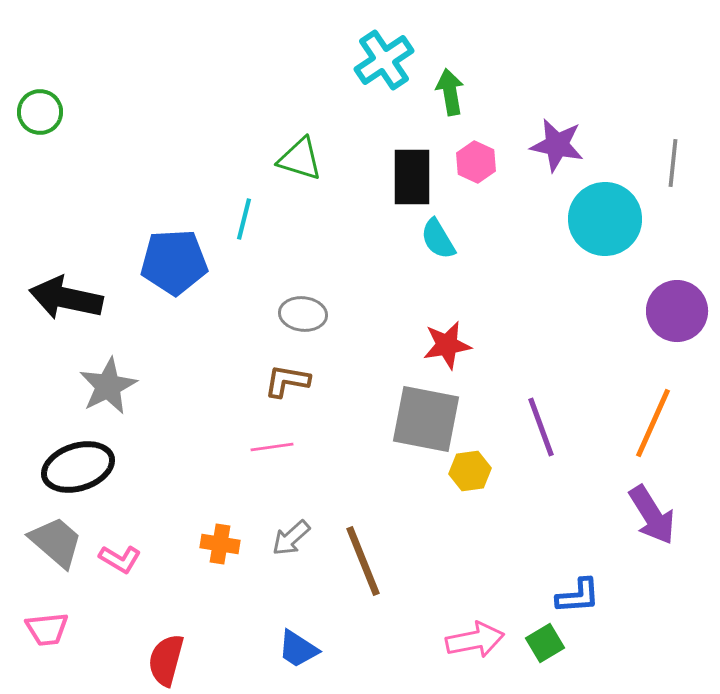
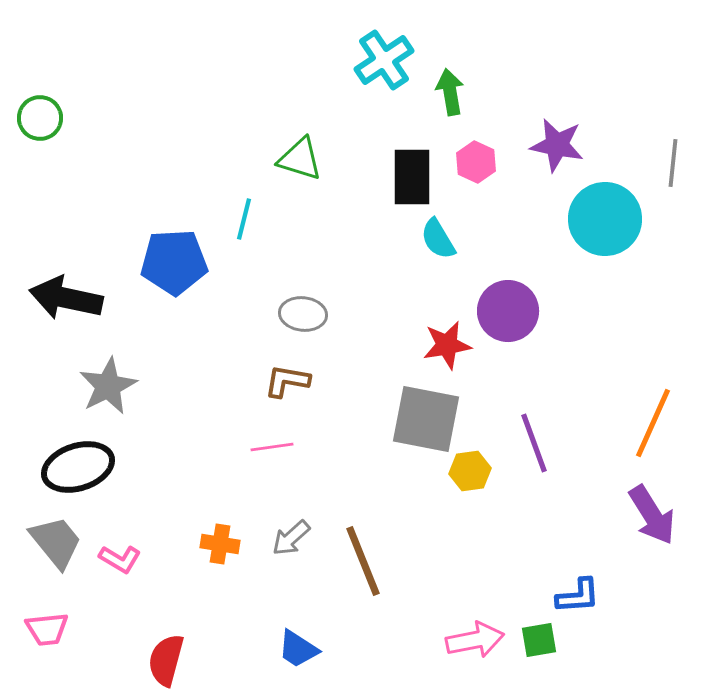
green circle: moved 6 px down
purple circle: moved 169 px left
purple line: moved 7 px left, 16 px down
gray trapezoid: rotated 10 degrees clockwise
green square: moved 6 px left, 3 px up; rotated 21 degrees clockwise
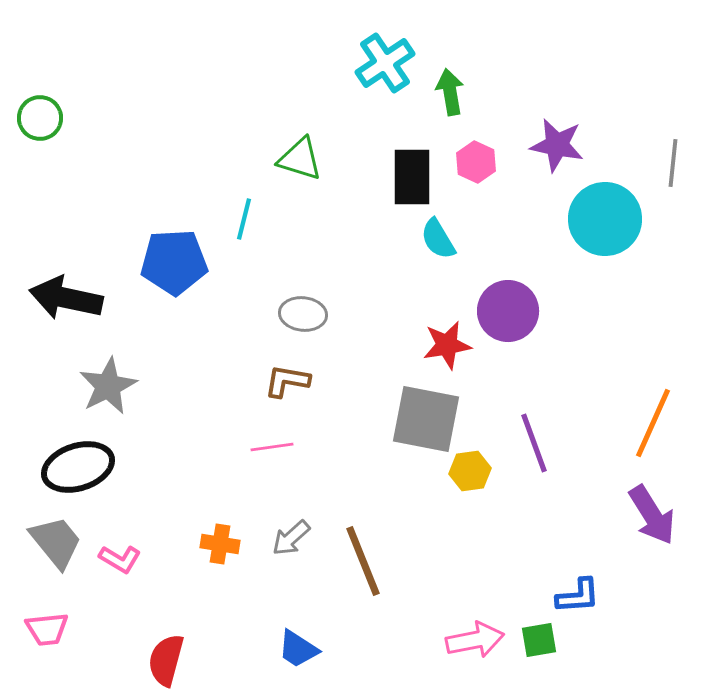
cyan cross: moved 1 px right, 3 px down
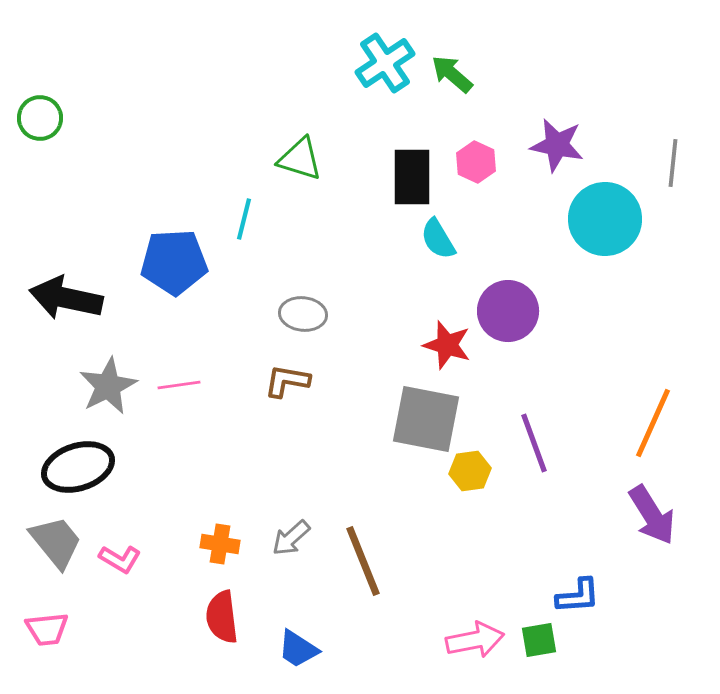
green arrow: moved 2 px right, 18 px up; rotated 39 degrees counterclockwise
red star: rotated 27 degrees clockwise
pink line: moved 93 px left, 62 px up
red semicircle: moved 56 px right, 43 px up; rotated 22 degrees counterclockwise
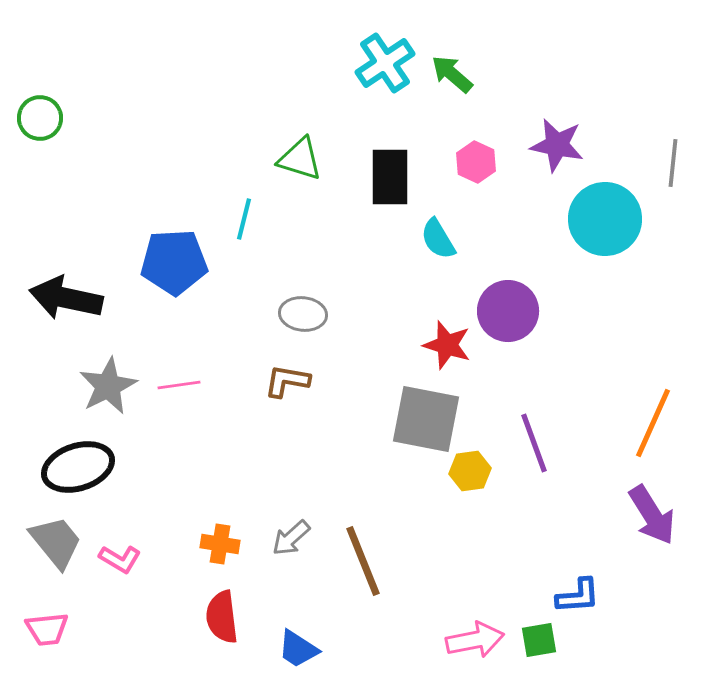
black rectangle: moved 22 px left
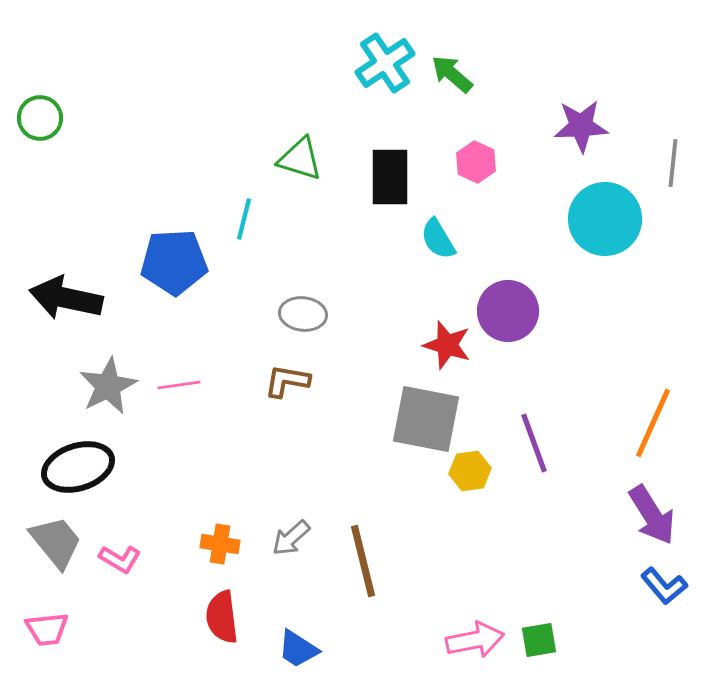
purple star: moved 24 px right, 19 px up; rotated 14 degrees counterclockwise
brown line: rotated 8 degrees clockwise
blue L-shape: moved 86 px right, 10 px up; rotated 54 degrees clockwise
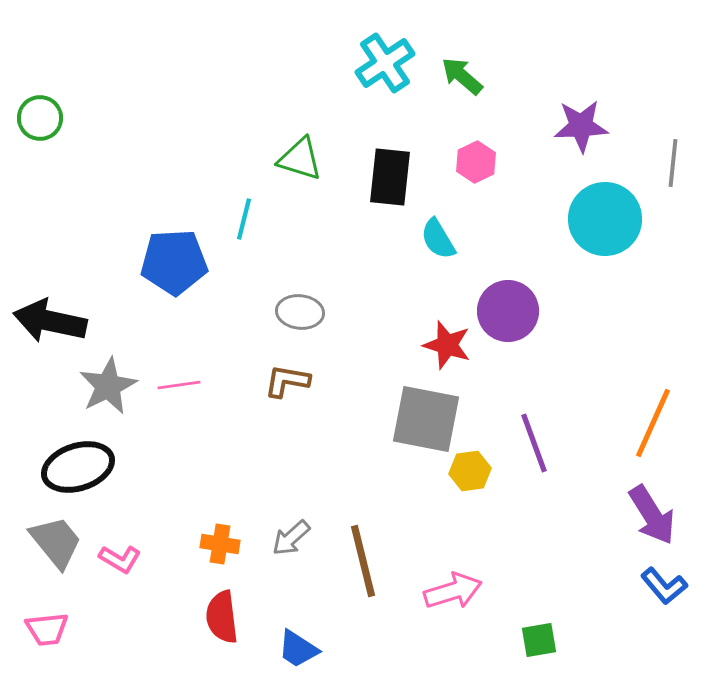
green arrow: moved 10 px right, 2 px down
pink hexagon: rotated 9 degrees clockwise
black rectangle: rotated 6 degrees clockwise
black arrow: moved 16 px left, 23 px down
gray ellipse: moved 3 px left, 2 px up
pink arrow: moved 22 px left, 49 px up; rotated 6 degrees counterclockwise
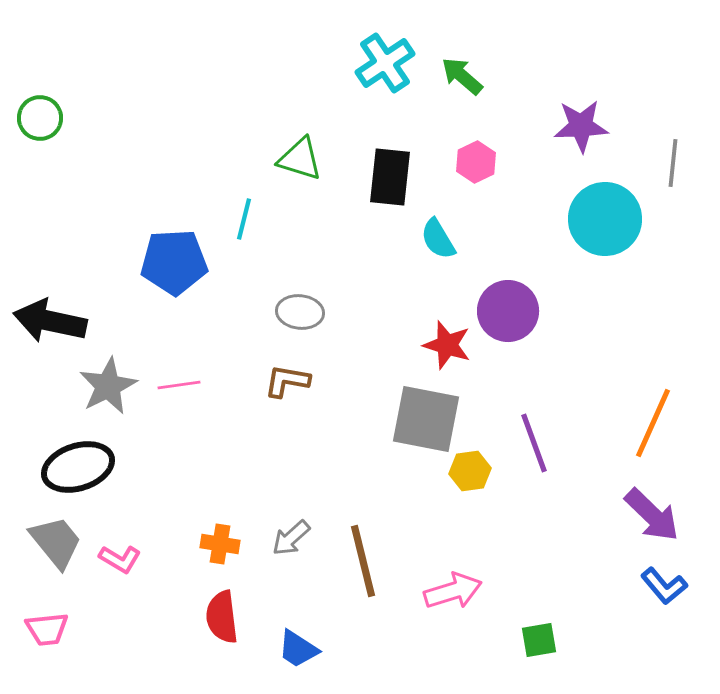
purple arrow: rotated 14 degrees counterclockwise
